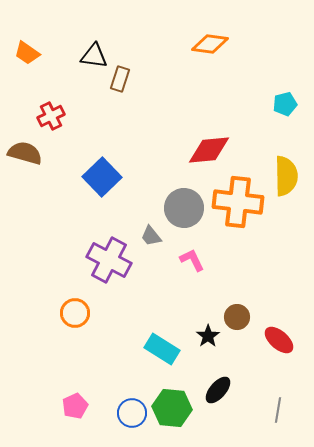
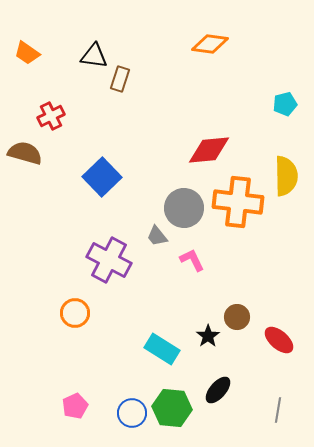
gray trapezoid: moved 6 px right
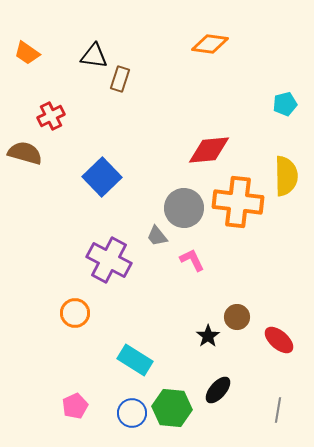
cyan rectangle: moved 27 px left, 11 px down
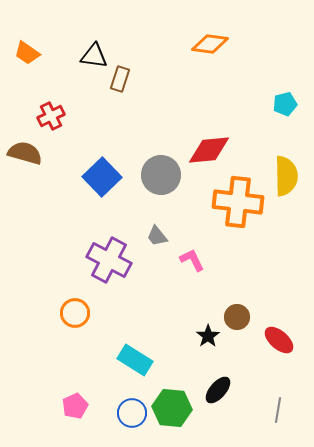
gray circle: moved 23 px left, 33 px up
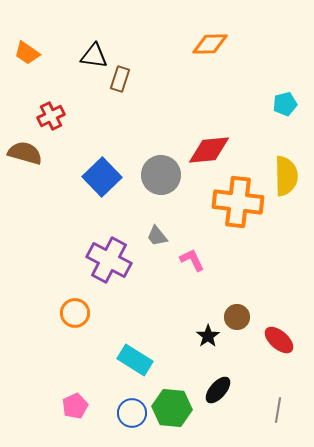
orange diamond: rotated 9 degrees counterclockwise
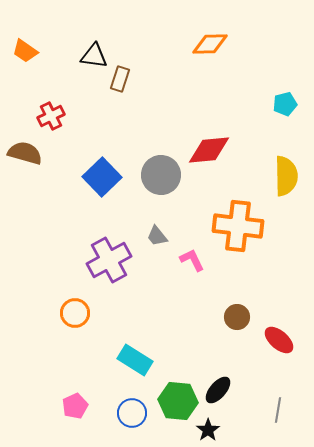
orange trapezoid: moved 2 px left, 2 px up
orange cross: moved 24 px down
purple cross: rotated 33 degrees clockwise
black star: moved 94 px down
green hexagon: moved 6 px right, 7 px up
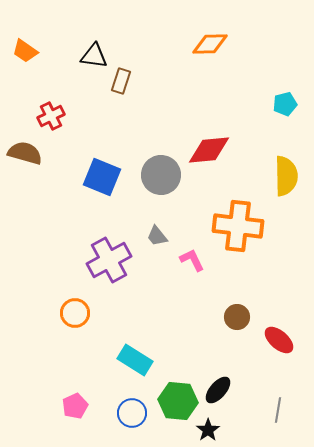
brown rectangle: moved 1 px right, 2 px down
blue square: rotated 24 degrees counterclockwise
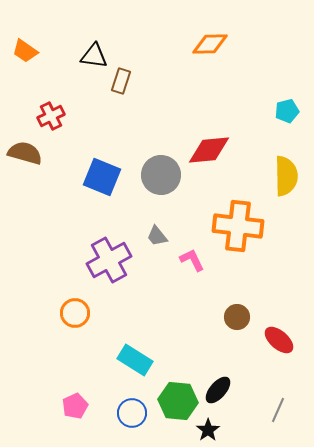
cyan pentagon: moved 2 px right, 7 px down
gray line: rotated 15 degrees clockwise
